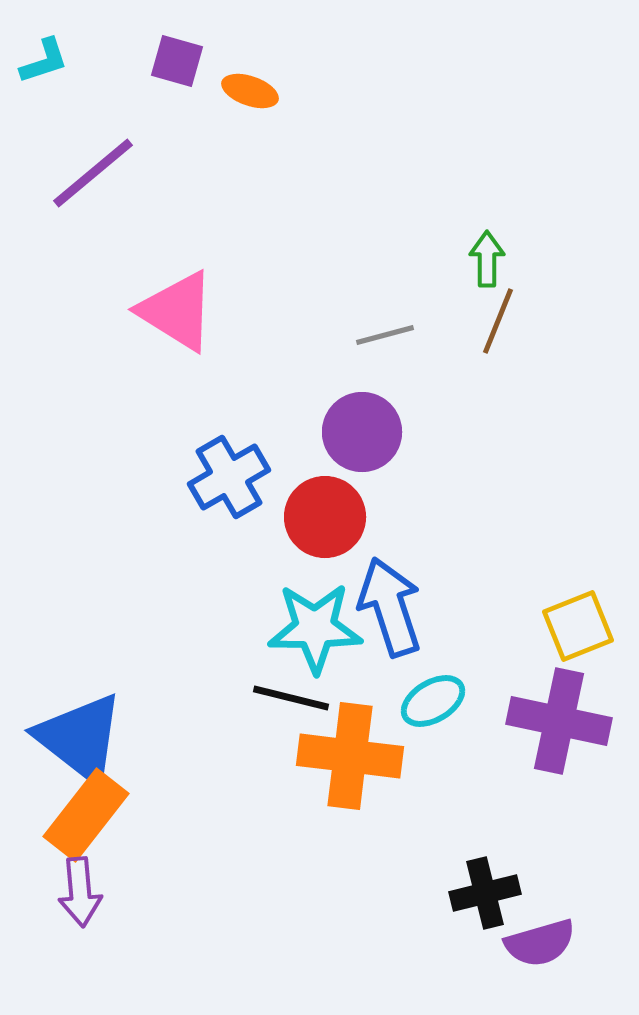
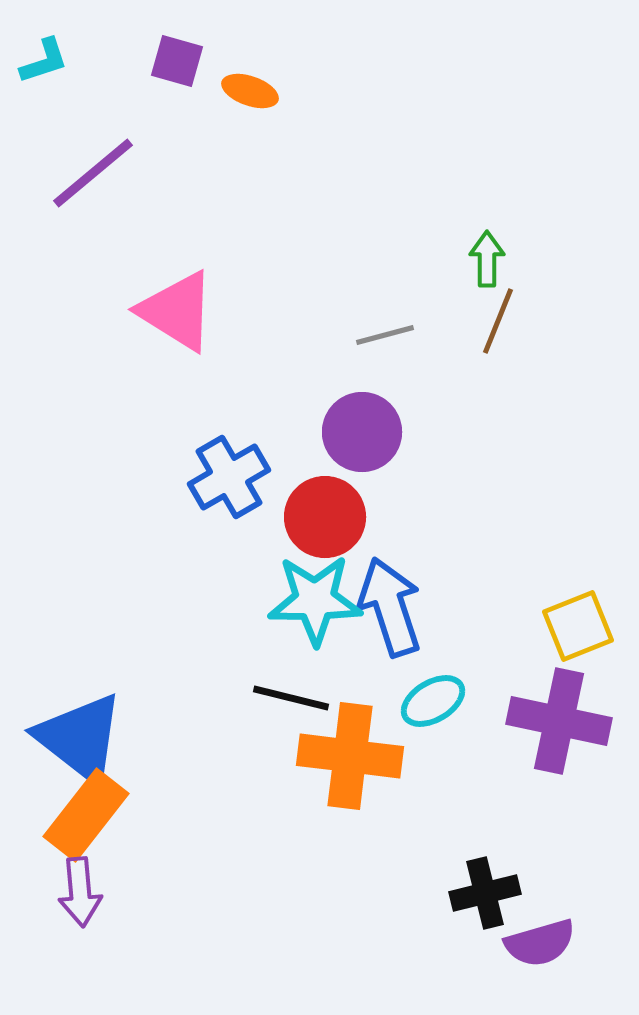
cyan star: moved 28 px up
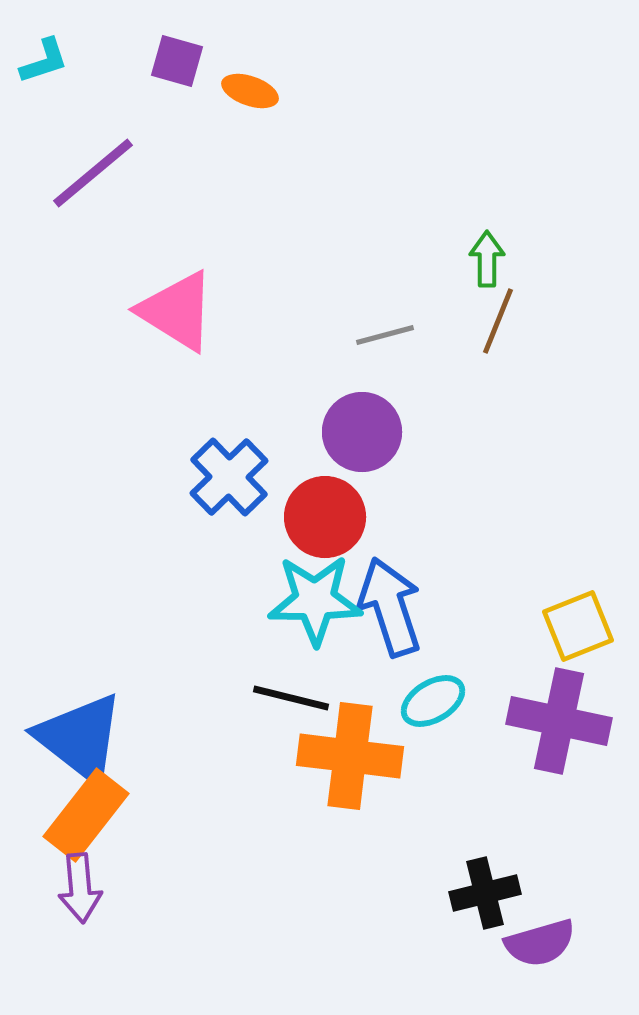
blue cross: rotated 14 degrees counterclockwise
purple arrow: moved 4 px up
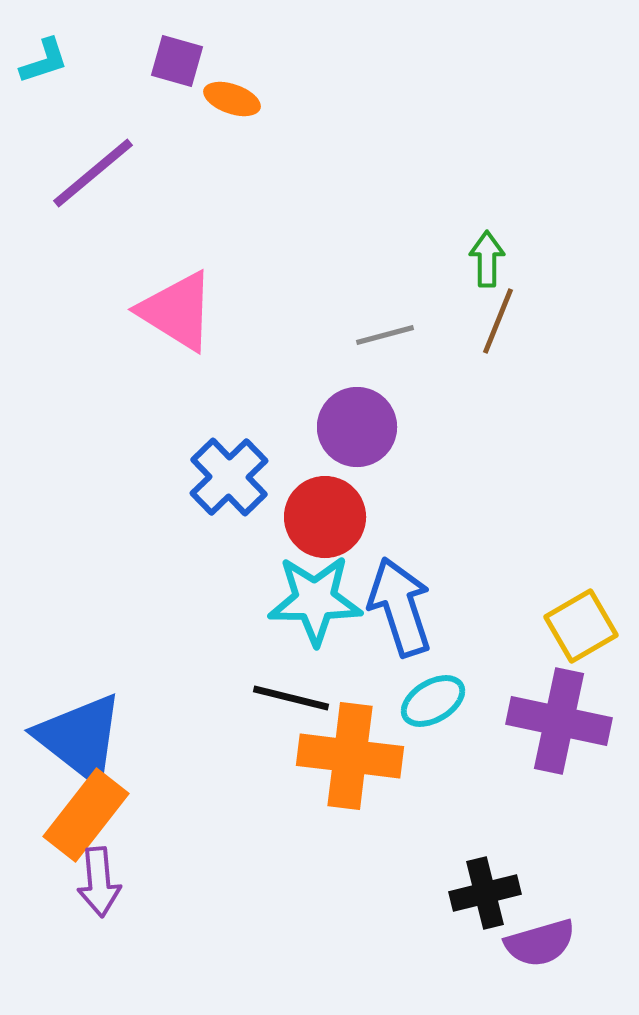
orange ellipse: moved 18 px left, 8 px down
purple circle: moved 5 px left, 5 px up
blue arrow: moved 10 px right
yellow square: moved 3 px right; rotated 8 degrees counterclockwise
purple arrow: moved 19 px right, 6 px up
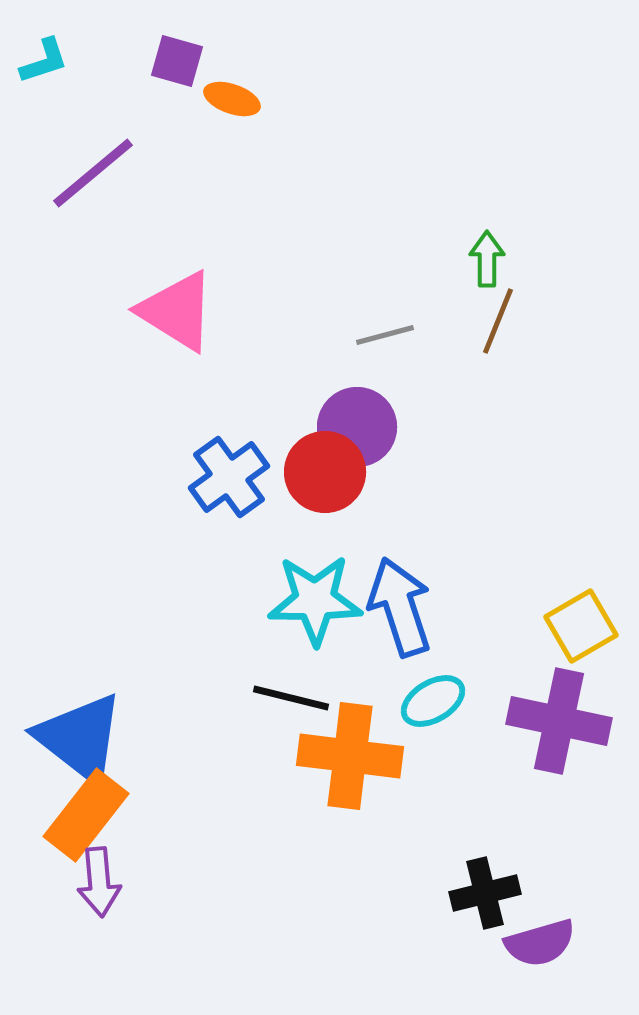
blue cross: rotated 8 degrees clockwise
red circle: moved 45 px up
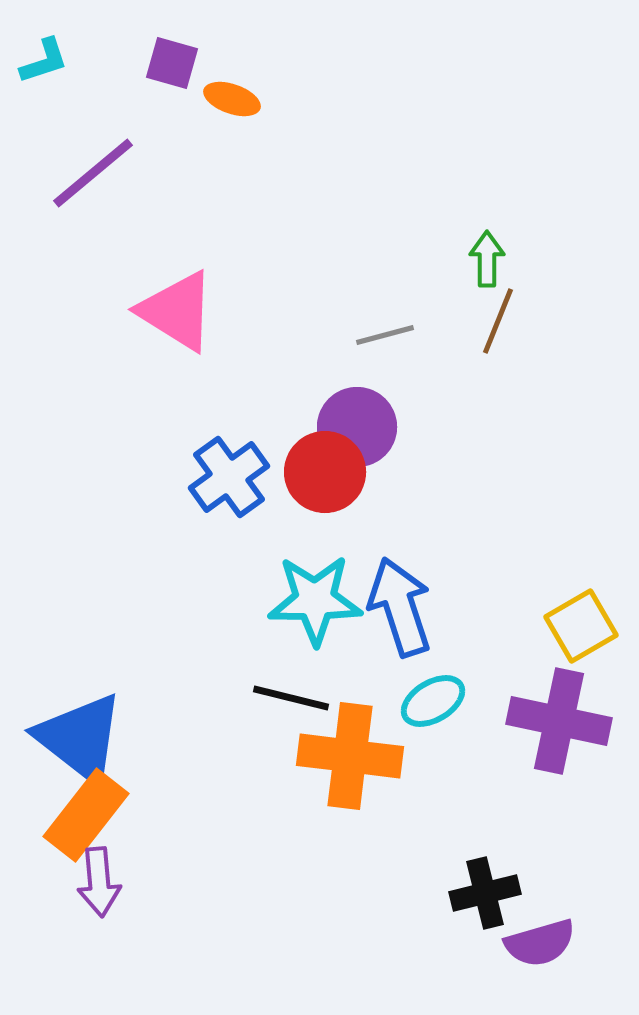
purple square: moved 5 px left, 2 px down
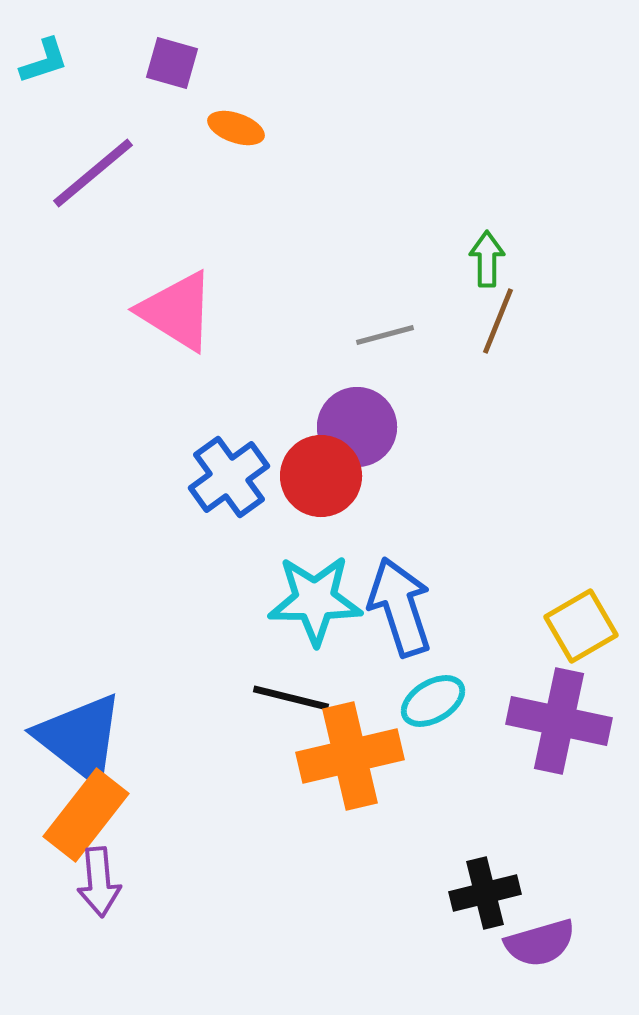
orange ellipse: moved 4 px right, 29 px down
red circle: moved 4 px left, 4 px down
orange cross: rotated 20 degrees counterclockwise
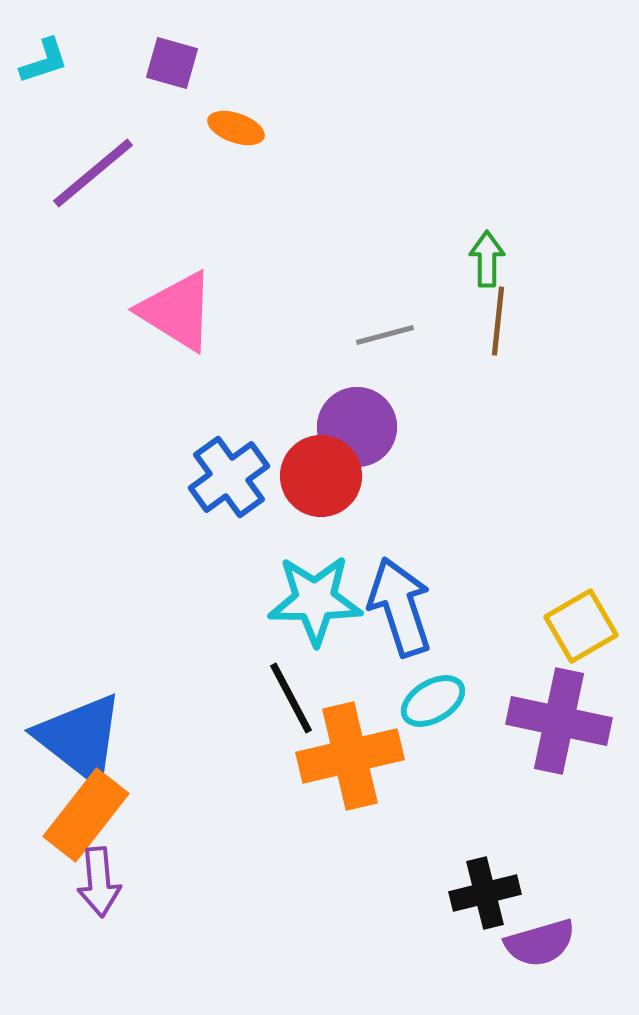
brown line: rotated 16 degrees counterclockwise
black line: rotated 48 degrees clockwise
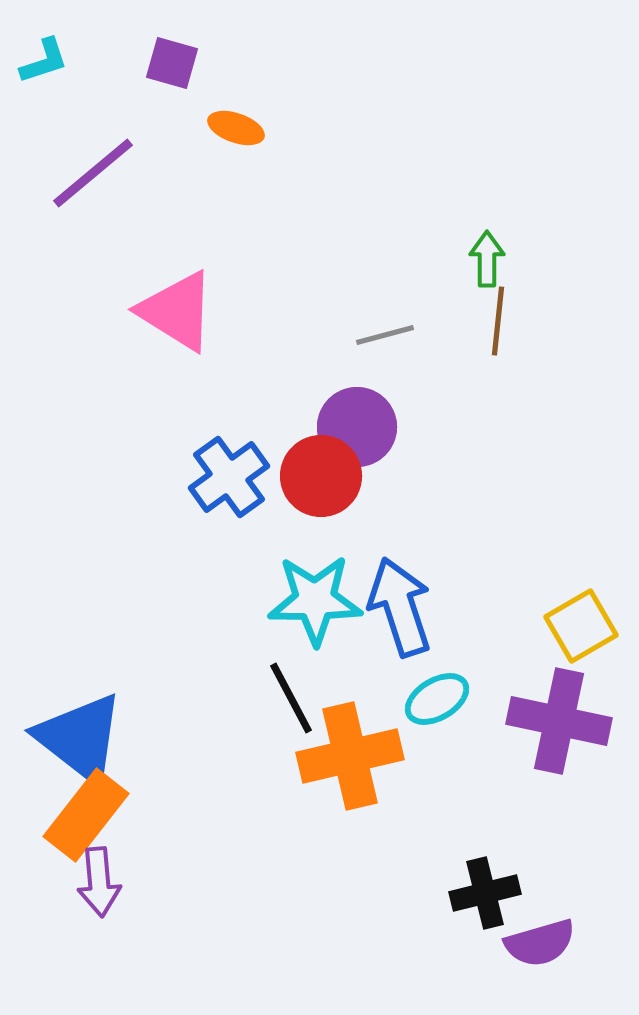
cyan ellipse: moved 4 px right, 2 px up
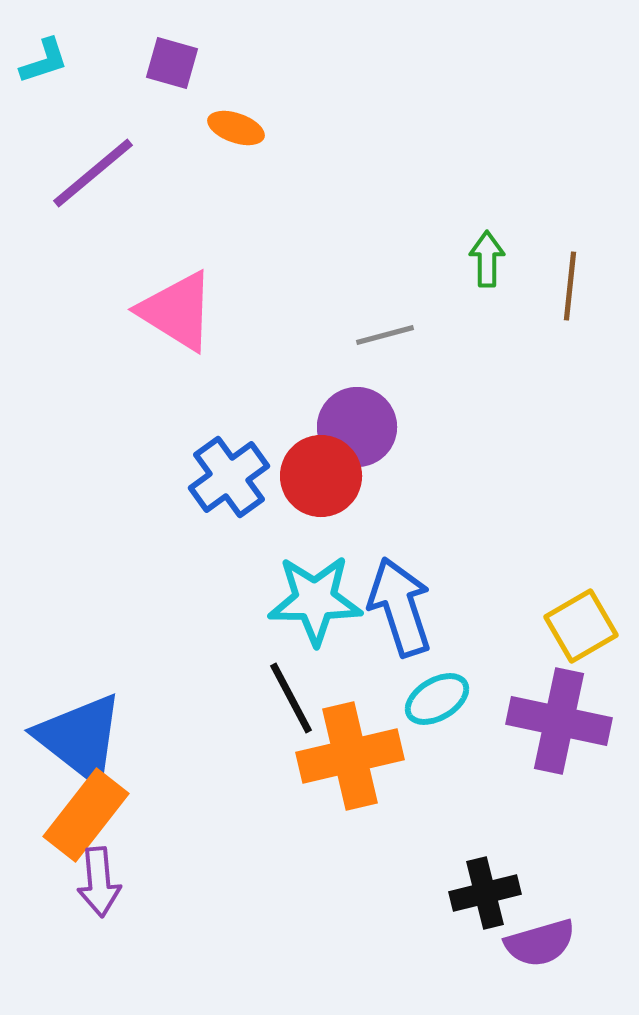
brown line: moved 72 px right, 35 px up
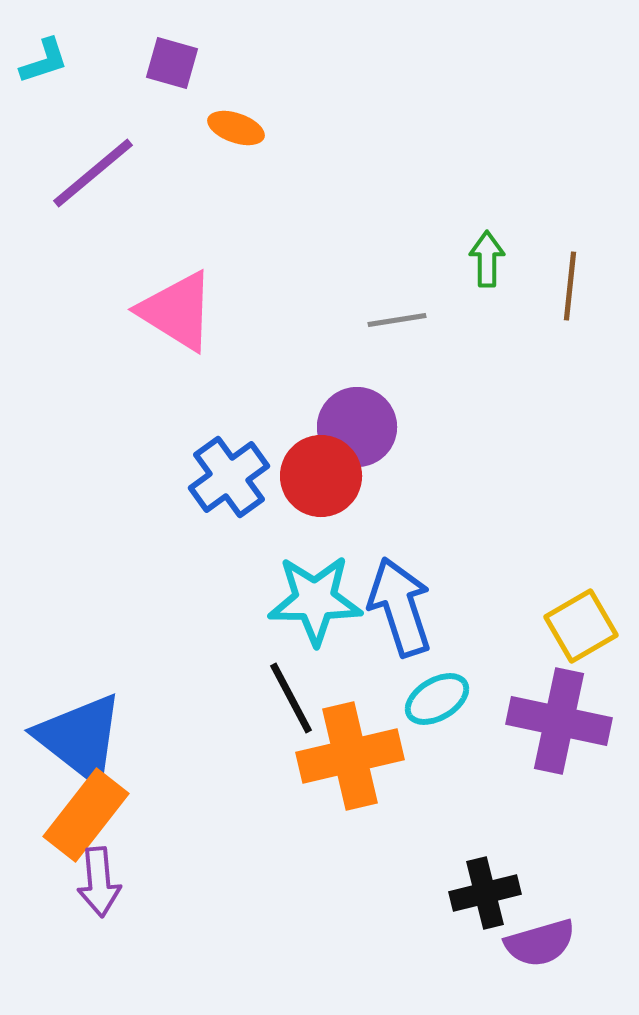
gray line: moved 12 px right, 15 px up; rotated 6 degrees clockwise
